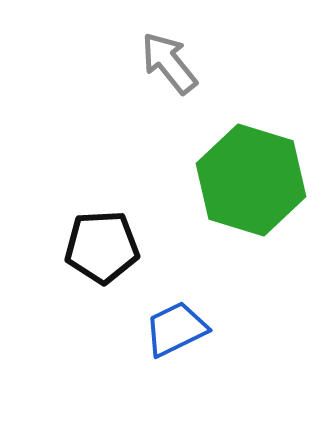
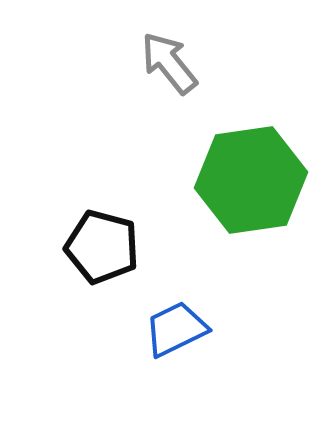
green hexagon: rotated 25 degrees counterclockwise
black pentagon: rotated 18 degrees clockwise
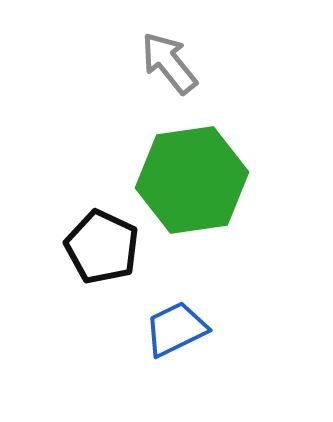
green hexagon: moved 59 px left
black pentagon: rotated 10 degrees clockwise
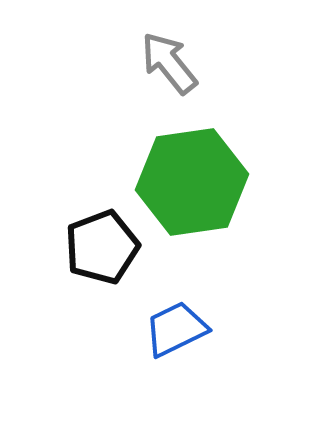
green hexagon: moved 2 px down
black pentagon: rotated 26 degrees clockwise
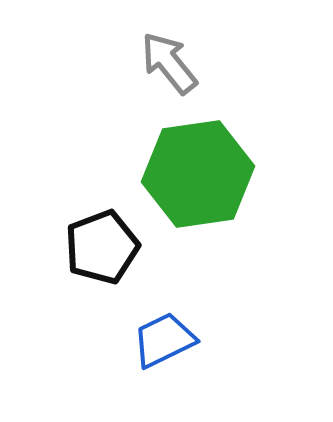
green hexagon: moved 6 px right, 8 px up
blue trapezoid: moved 12 px left, 11 px down
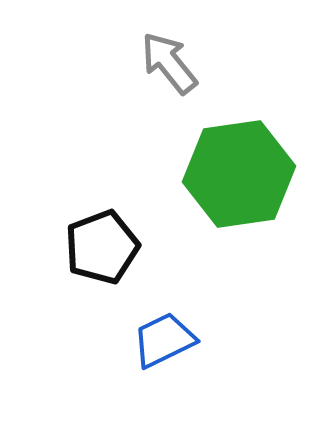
green hexagon: moved 41 px right
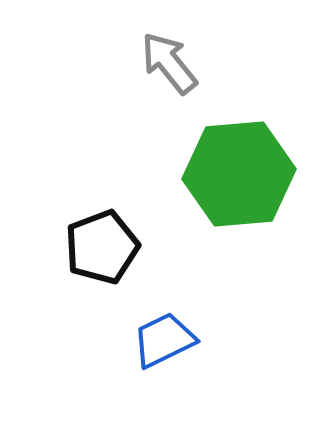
green hexagon: rotated 3 degrees clockwise
